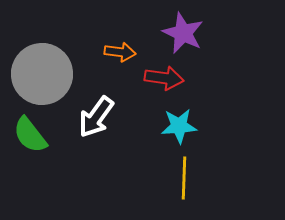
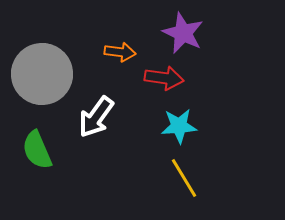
green semicircle: moved 7 px right, 15 px down; rotated 15 degrees clockwise
yellow line: rotated 33 degrees counterclockwise
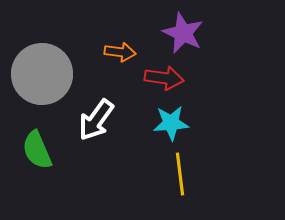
white arrow: moved 3 px down
cyan star: moved 8 px left, 3 px up
yellow line: moved 4 px left, 4 px up; rotated 24 degrees clockwise
